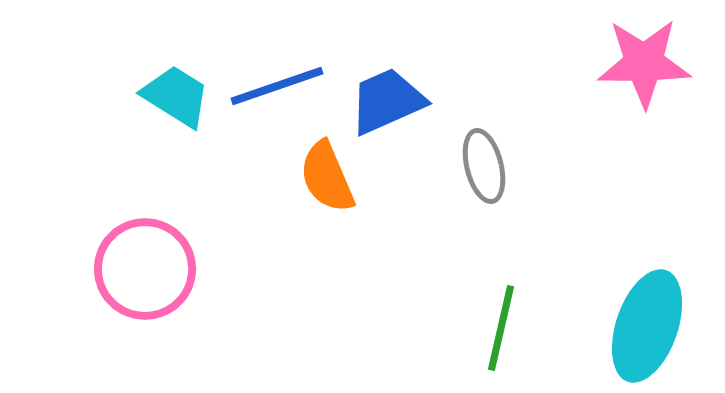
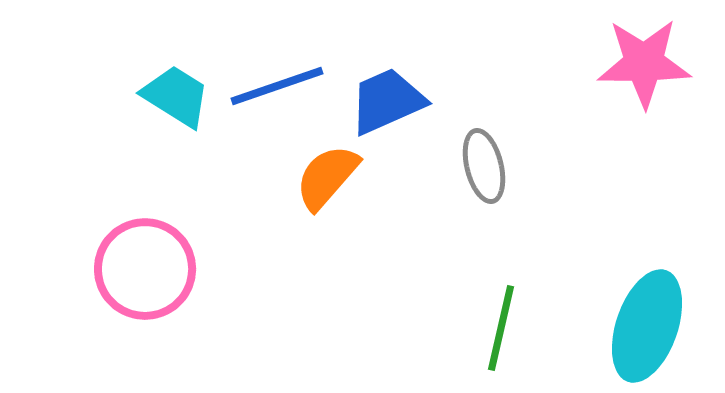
orange semicircle: rotated 64 degrees clockwise
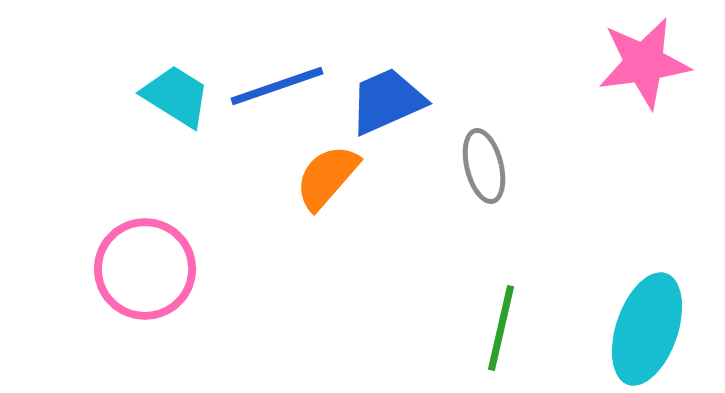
pink star: rotated 8 degrees counterclockwise
cyan ellipse: moved 3 px down
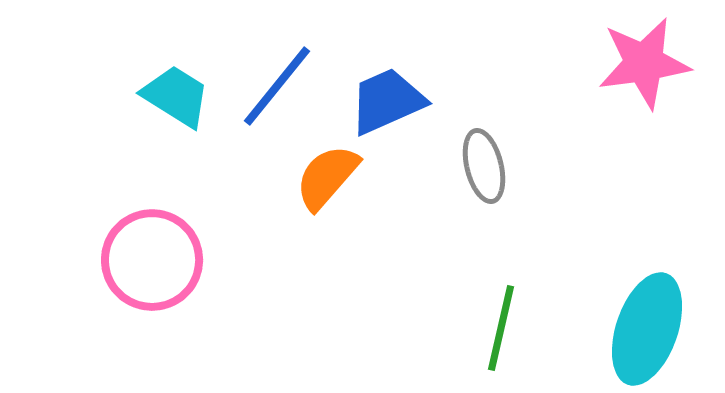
blue line: rotated 32 degrees counterclockwise
pink circle: moved 7 px right, 9 px up
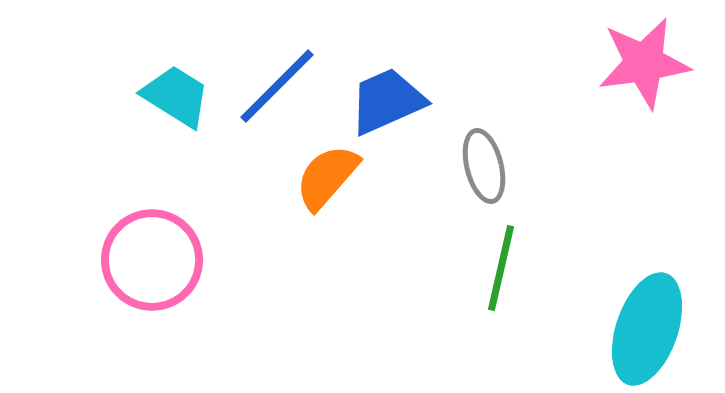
blue line: rotated 6 degrees clockwise
green line: moved 60 px up
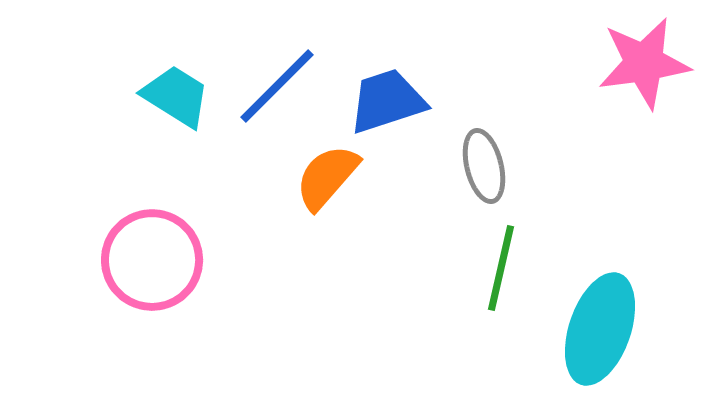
blue trapezoid: rotated 6 degrees clockwise
cyan ellipse: moved 47 px left
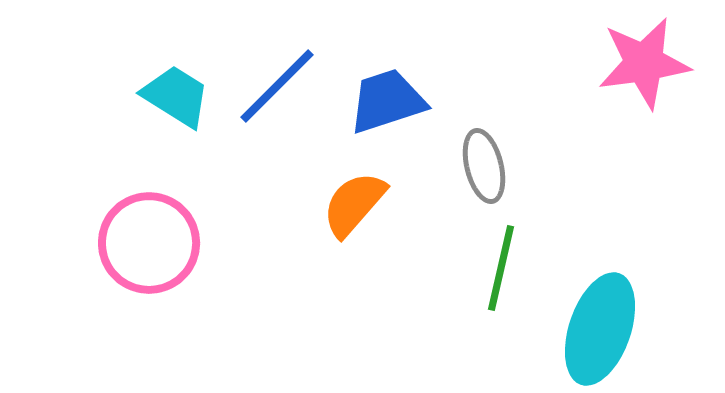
orange semicircle: moved 27 px right, 27 px down
pink circle: moved 3 px left, 17 px up
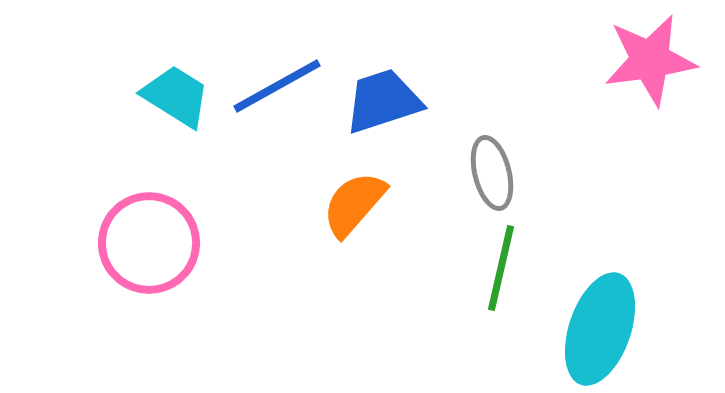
pink star: moved 6 px right, 3 px up
blue line: rotated 16 degrees clockwise
blue trapezoid: moved 4 px left
gray ellipse: moved 8 px right, 7 px down
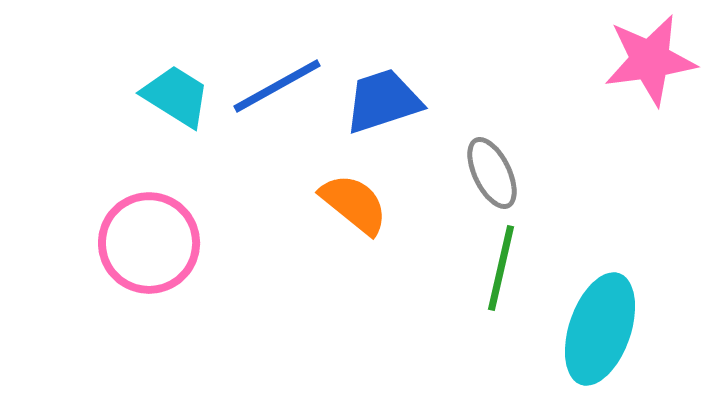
gray ellipse: rotated 12 degrees counterclockwise
orange semicircle: rotated 88 degrees clockwise
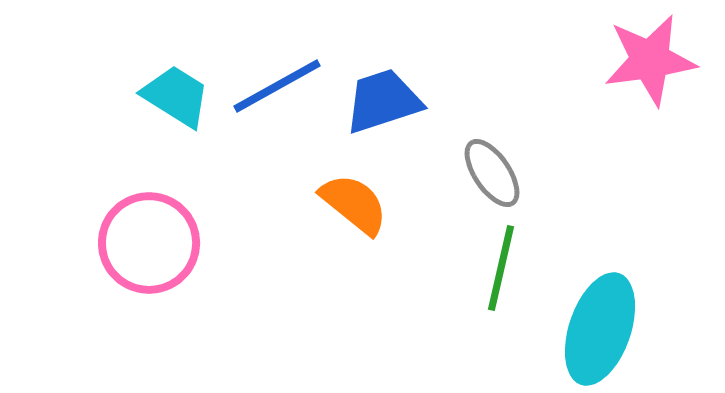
gray ellipse: rotated 8 degrees counterclockwise
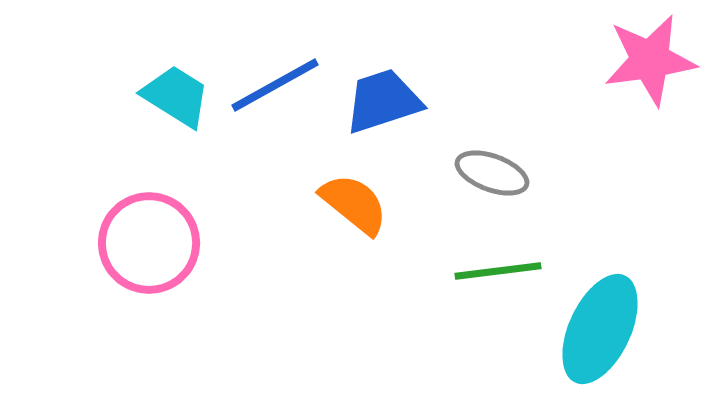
blue line: moved 2 px left, 1 px up
gray ellipse: rotated 36 degrees counterclockwise
green line: moved 3 px left, 3 px down; rotated 70 degrees clockwise
cyan ellipse: rotated 6 degrees clockwise
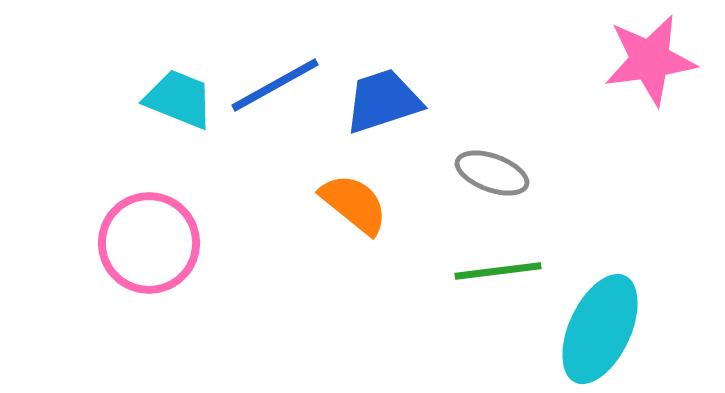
cyan trapezoid: moved 3 px right, 3 px down; rotated 10 degrees counterclockwise
